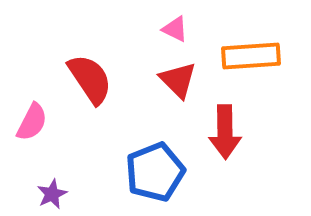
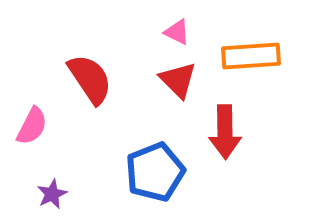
pink triangle: moved 2 px right, 3 px down
pink semicircle: moved 4 px down
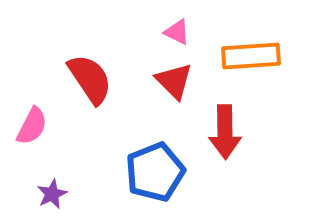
red triangle: moved 4 px left, 1 px down
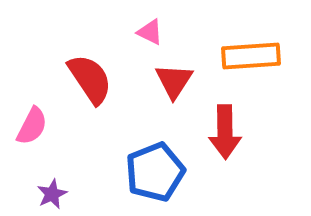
pink triangle: moved 27 px left
red triangle: rotated 18 degrees clockwise
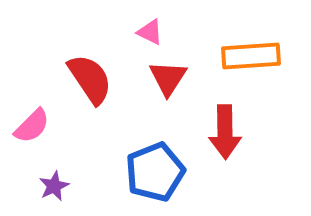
red triangle: moved 6 px left, 3 px up
pink semicircle: rotated 18 degrees clockwise
purple star: moved 2 px right, 8 px up
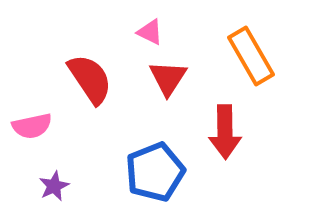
orange rectangle: rotated 64 degrees clockwise
pink semicircle: rotated 33 degrees clockwise
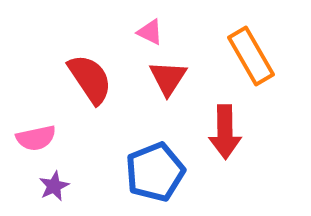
pink semicircle: moved 4 px right, 12 px down
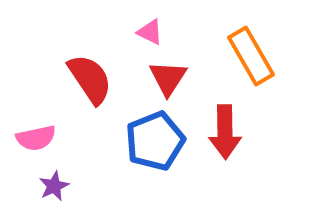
blue pentagon: moved 31 px up
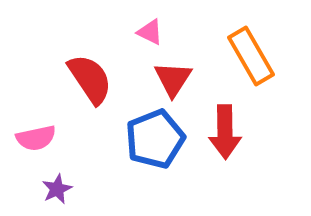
red triangle: moved 5 px right, 1 px down
blue pentagon: moved 2 px up
purple star: moved 3 px right, 3 px down
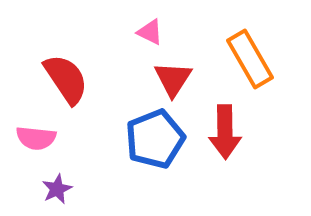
orange rectangle: moved 1 px left, 3 px down
red semicircle: moved 24 px left
pink semicircle: rotated 18 degrees clockwise
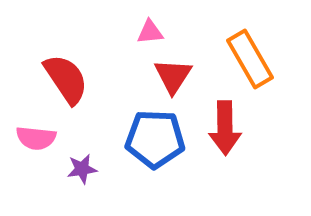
pink triangle: rotated 32 degrees counterclockwise
red triangle: moved 3 px up
red arrow: moved 4 px up
blue pentagon: rotated 24 degrees clockwise
purple star: moved 25 px right, 20 px up; rotated 16 degrees clockwise
